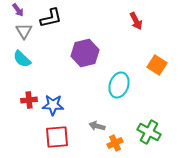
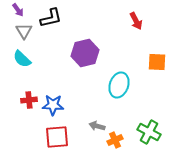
orange square: moved 3 px up; rotated 30 degrees counterclockwise
orange cross: moved 3 px up
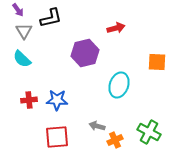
red arrow: moved 20 px left, 7 px down; rotated 78 degrees counterclockwise
blue star: moved 4 px right, 5 px up
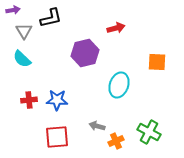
purple arrow: moved 5 px left; rotated 64 degrees counterclockwise
orange cross: moved 1 px right, 1 px down
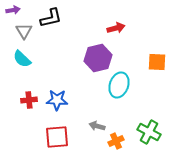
purple hexagon: moved 13 px right, 5 px down
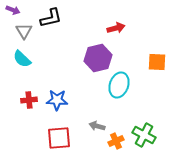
purple arrow: rotated 32 degrees clockwise
green cross: moved 5 px left, 3 px down
red square: moved 2 px right, 1 px down
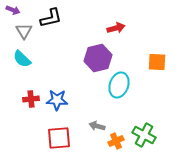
red cross: moved 2 px right, 1 px up
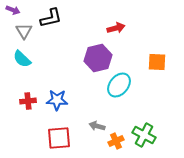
cyan ellipse: rotated 20 degrees clockwise
red cross: moved 3 px left, 2 px down
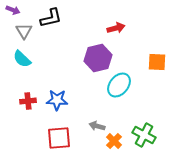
orange cross: moved 2 px left; rotated 21 degrees counterclockwise
